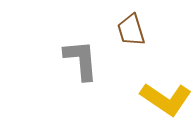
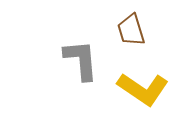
yellow L-shape: moved 23 px left, 10 px up
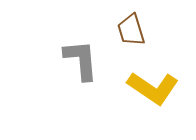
yellow L-shape: moved 10 px right, 1 px up
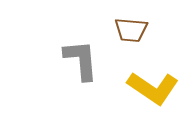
brown trapezoid: rotated 68 degrees counterclockwise
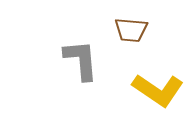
yellow L-shape: moved 5 px right, 2 px down
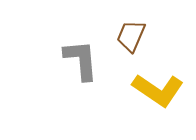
brown trapezoid: moved 6 px down; rotated 108 degrees clockwise
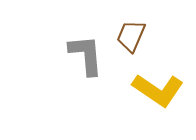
gray L-shape: moved 5 px right, 5 px up
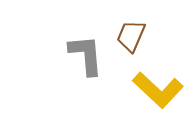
yellow L-shape: rotated 9 degrees clockwise
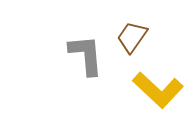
brown trapezoid: moved 1 px right, 1 px down; rotated 12 degrees clockwise
